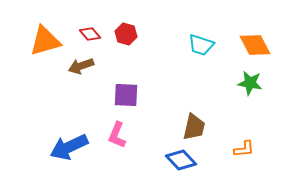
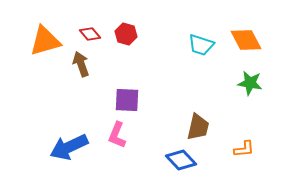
orange diamond: moved 9 px left, 5 px up
brown arrow: moved 2 px up; rotated 90 degrees clockwise
purple square: moved 1 px right, 5 px down
brown trapezoid: moved 4 px right
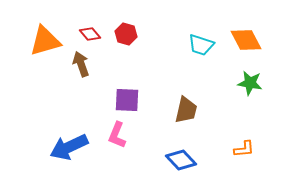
brown trapezoid: moved 12 px left, 17 px up
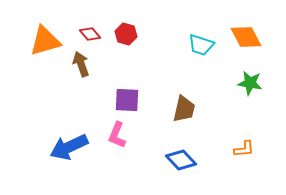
orange diamond: moved 3 px up
brown trapezoid: moved 2 px left, 1 px up
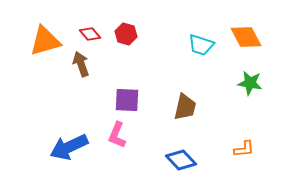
brown trapezoid: moved 1 px right, 2 px up
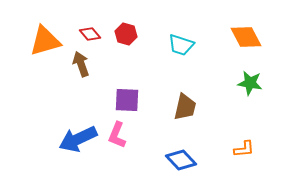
cyan trapezoid: moved 20 px left
blue arrow: moved 9 px right, 8 px up
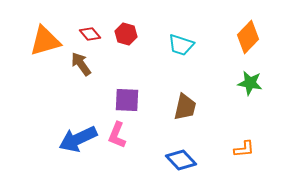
orange diamond: moved 2 px right; rotated 72 degrees clockwise
brown arrow: rotated 15 degrees counterclockwise
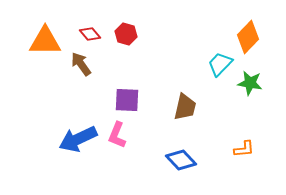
orange triangle: rotated 16 degrees clockwise
cyan trapezoid: moved 39 px right, 19 px down; rotated 116 degrees clockwise
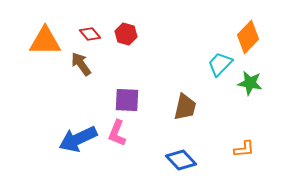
pink L-shape: moved 2 px up
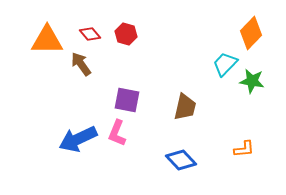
orange diamond: moved 3 px right, 4 px up
orange triangle: moved 2 px right, 1 px up
cyan trapezoid: moved 5 px right
green star: moved 2 px right, 2 px up
purple square: rotated 8 degrees clockwise
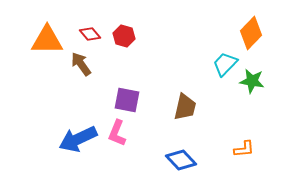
red hexagon: moved 2 px left, 2 px down
